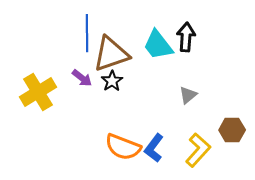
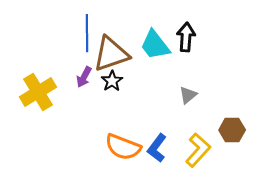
cyan trapezoid: moved 3 px left
purple arrow: moved 2 px right, 1 px up; rotated 80 degrees clockwise
blue L-shape: moved 3 px right
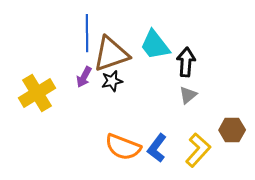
black arrow: moved 25 px down
black star: rotated 20 degrees clockwise
yellow cross: moved 1 px left, 1 px down
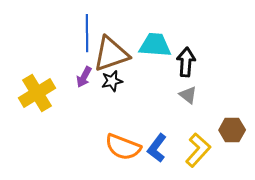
cyan trapezoid: rotated 132 degrees clockwise
gray triangle: rotated 42 degrees counterclockwise
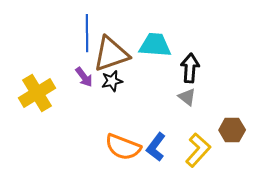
black arrow: moved 4 px right, 6 px down
purple arrow: rotated 65 degrees counterclockwise
gray triangle: moved 1 px left, 2 px down
blue L-shape: moved 1 px left, 1 px up
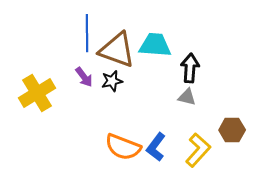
brown triangle: moved 6 px right, 4 px up; rotated 39 degrees clockwise
gray triangle: rotated 24 degrees counterclockwise
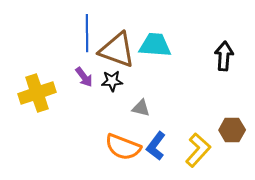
black arrow: moved 34 px right, 12 px up
black star: rotated 10 degrees clockwise
yellow cross: rotated 12 degrees clockwise
gray triangle: moved 46 px left, 11 px down
blue L-shape: moved 1 px up
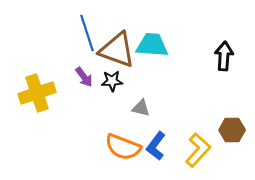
blue line: rotated 18 degrees counterclockwise
cyan trapezoid: moved 3 px left
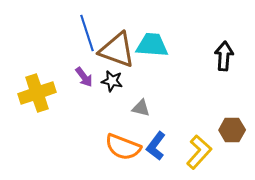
black star: rotated 15 degrees clockwise
yellow L-shape: moved 1 px right, 2 px down
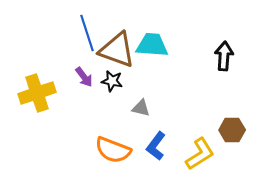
orange semicircle: moved 10 px left, 3 px down
yellow L-shape: moved 1 px right, 2 px down; rotated 16 degrees clockwise
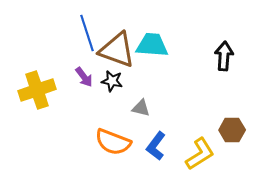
yellow cross: moved 3 px up
orange semicircle: moved 8 px up
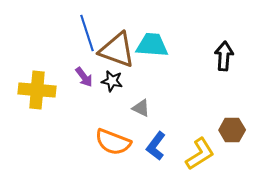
yellow cross: rotated 24 degrees clockwise
gray triangle: rotated 12 degrees clockwise
